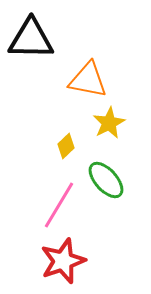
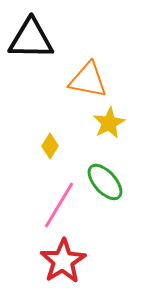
yellow diamond: moved 16 px left; rotated 15 degrees counterclockwise
green ellipse: moved 1 px left, 2 px down
red star: rotated 12 degrees counterclockwise
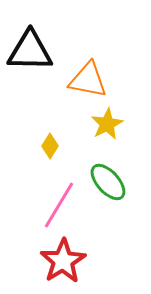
black triangle: moved 1 px left, 12 px down
yellow star: moved 2 px left, 1 px down
green ellipse: moved 3 px right
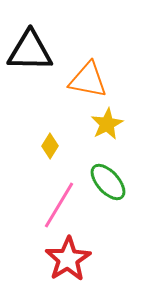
red star: moved 5 px right, 2 px up
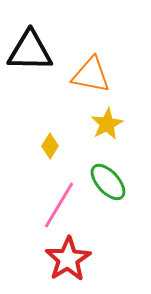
orange triangle: moved 3 px right, 5 px up
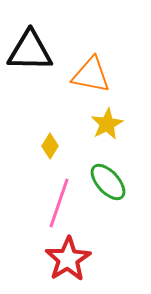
pink line: moved 2 px up; rotated 12 degrees counterclockwise
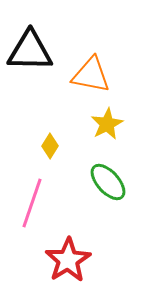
pink line: moved 27 px left
red star: moved 1 px down
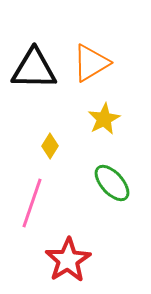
black triangle: moved 4 px right, 18 px down
orange triangle: moved 12 px up; rotated 42 degrees counterclockwise
yellow star: moved 3 px left, 5 px up
green ellipse: moved 4 px right, 1 px down
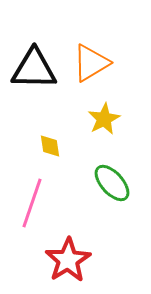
yellow diamond: rotated 40 degrees counterclockwise
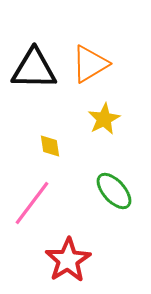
orange triangle: moved 1 px left, 1 px down
green ellipse: moved 2 px right, 8 px down
pink line: rotated 18 degrees clockwise
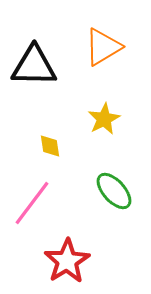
orange triangle: moved 13 px right, 17 px up
black triangle: moved 3 px up
red star: moved 1 px left, 1 px down
